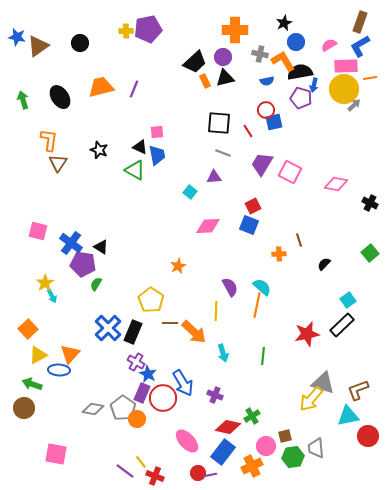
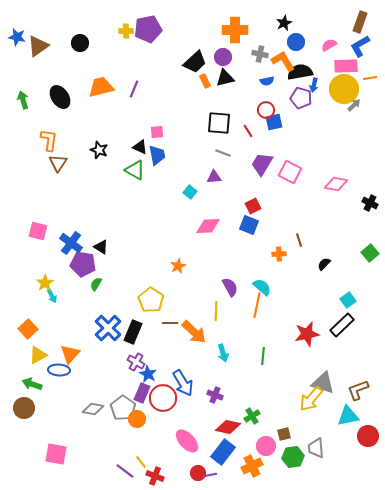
brown square at (285, 436): moved 1 px left, 2 px up
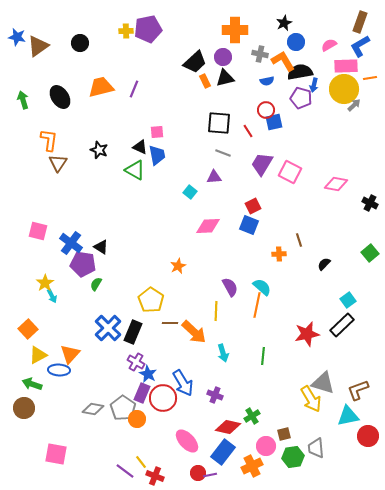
yellow arrow at (311, 399): rotated 72 degrees counterclockwise
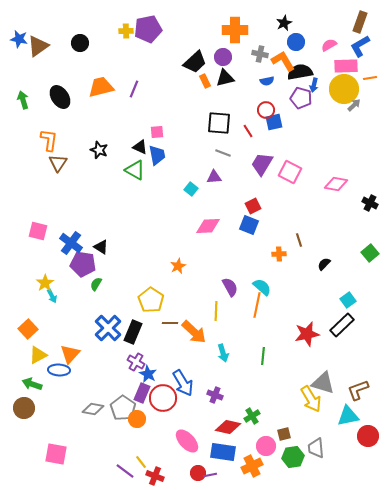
blue star at (17, 37): moved 2 px right, 2 px down
cyan square at (190, 192): moved 1 px right, 3 px up
blue rectangle at (223, 452): rotated 60 degrees clockwise
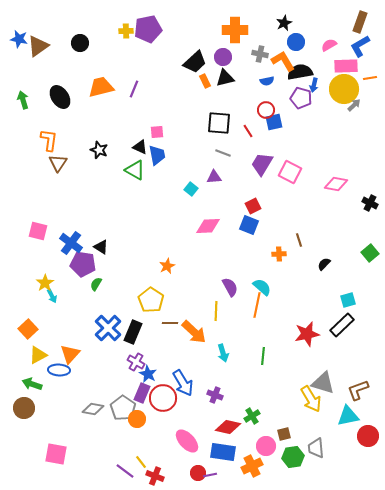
orange star at (178, 266): moved 11 px left
cyan square at (348, 300): rotated 21 degrees clockwise
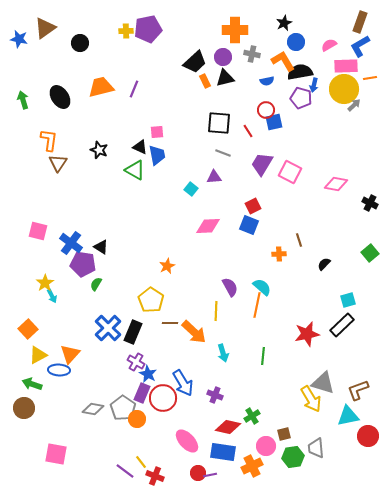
brown triangle at (38, 46): moved 7 px right, 18 px up
gray cross at (260, 54): moved 8 px left
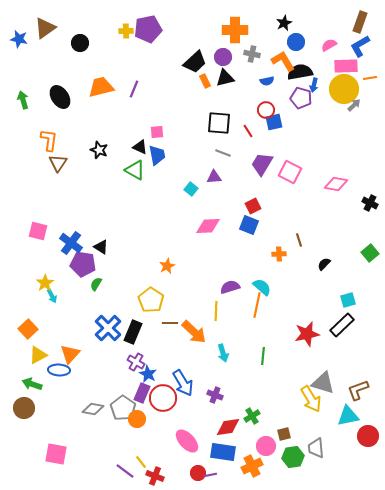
purple semicircle at (230, 287): rotated 78 degrees counterclockwise
red diamond at (228, 427): rotated 20 degrees counterclockwise
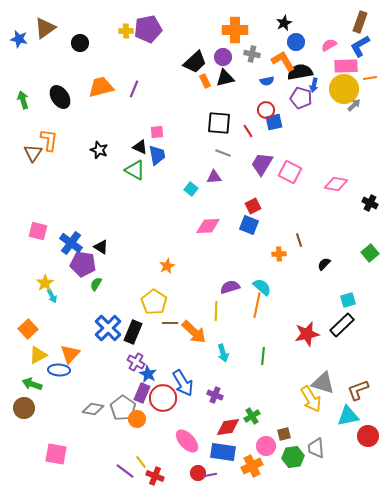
brown triangle at (58, 163): moved 25 px left, 10 px up
yellow pentagon at (151, 300): moved 3 px right, 2 px down
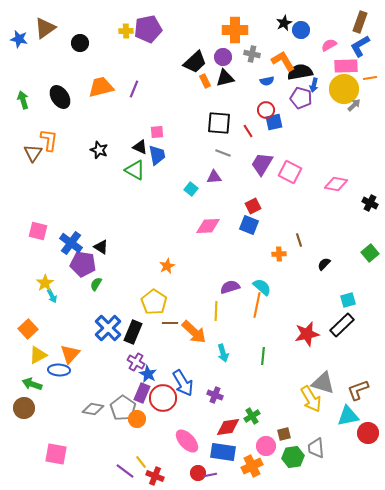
blue circle at (296, 42): moved 5 px right, 12 px up
red circle at (368, 436): moved 3 px up
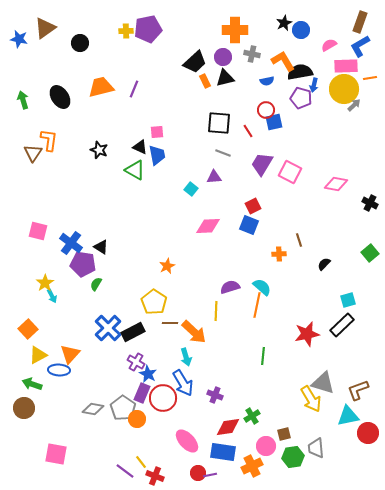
black rectangle at (133, 332): rotated 40 degrees clockwise
cyan arrow at (223, 353): moved 37 px left, 4 px down
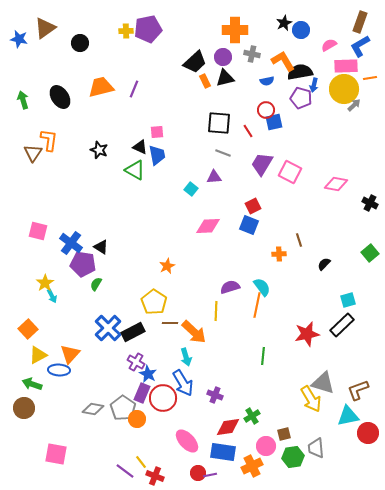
cyan semicircle at (262, 287): rotated 12 degrees clockwise
